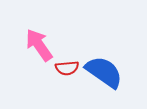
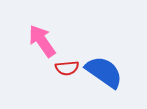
pink arrow: moved 3 px right, 4 px up
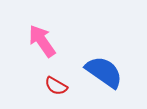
red semicircle: moved 11 px left, 18 px down; rotated 35 degrees clockwise
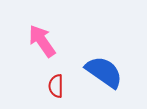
red semicircle: rotated 60 degrees clockwise
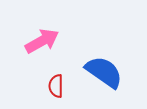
pink arrow: rotated 96 degrees clockwise
